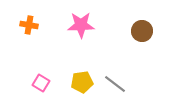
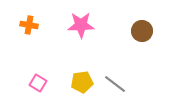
pink square: moved 3 px left
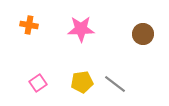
pink star: moved 4 px down
brown circle: moved 1 px right, 3 px down
pink square: rotated 24 degrees clockwise
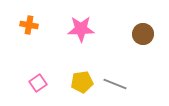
gray line: rotated 15 degrees counterclockwise
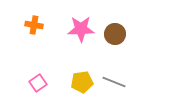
orange cross: moved 5 px right
brown circle: moved 28 px left
gray line: moved 1 px left, 2 px up
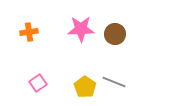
orange cross: moved 5 px left, 7 px down; rotated 18 degrees counterclockwise
yellow pentagon: moved 3 px right, 5 px down; rotated 30 degrees counterclockwise
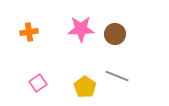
gray line: moved 3 px right, 6 px up
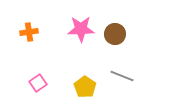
gray line: moved 5 px right
